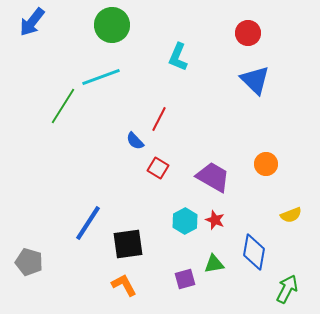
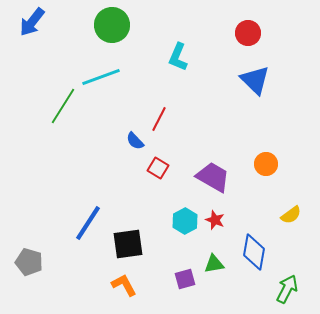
yellow semicircle: rotated 15 degrees counterclockwise
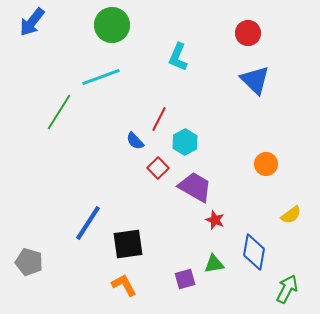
green line: moved 4 px left, 6 px down
red square: rotated 15 degrees clockwise
purple trapezoid: moved 18 px left, 10 px down
cyan hexagon: moved 79 px up
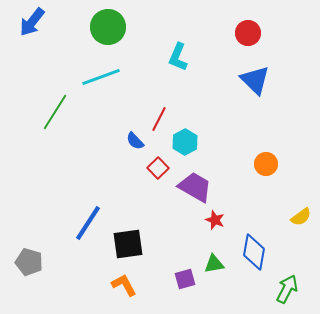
green circle: moved 4 px left, 2 px down
green line: moved 4 px left
yellow semicircle: moved 10 px right, 2 px down
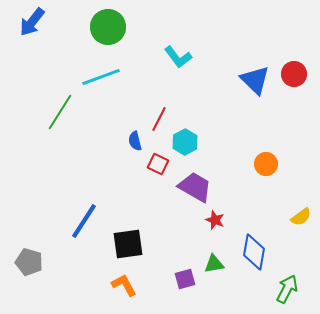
red circle: moved 46 px right, 41 px down
cyan L-shape: rotated 60 degrees counterclockwise
green line: moved 5 px right
blue semicircle: rotated 30 degrees clockwise
red square: moved 4 px up; rotated 20 degrees counterclockwise
blue line: moved 4 px left, 2 px up
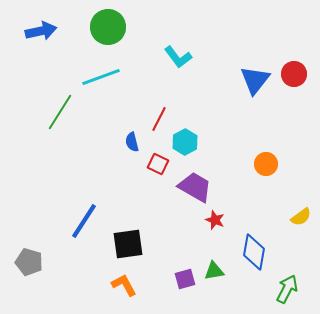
blue arrow: moved 9 px right, 9 px down; rotated 140 degrees counterclockwise
blue triangle: rotated 24 degrees clockwise
blue semicircle: moved 3 px left, 1 px down
green triangle: moved 7 px down
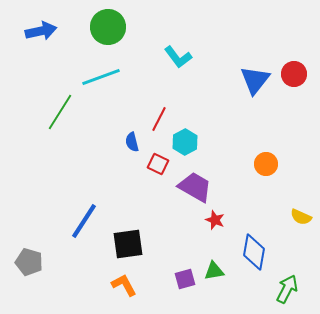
yellow semicircle: rotated 60 degrees clockwise
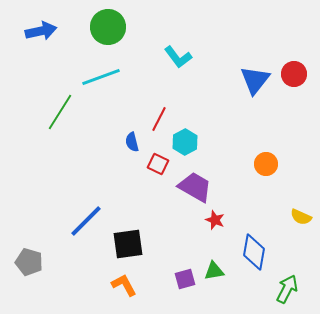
blue line: moved 2 px right; rotated 12 degrees clockwise
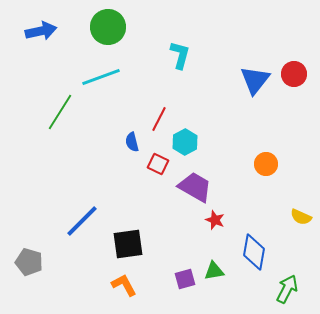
cyan L-shape: moved 2 px right, 2 px up; rotated 128 degrees counterclockwise
blue line: moved 4 px left
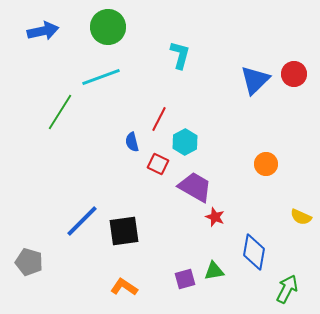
blue arrow: moved 2 px right
blue triangle: rotated 8 degrees clockwise
red star: moved 3 px up
black square: moved 4 px left, 13 px up
orange L-shape: moved 2 px down; rotated 28 degrees counterclockwise
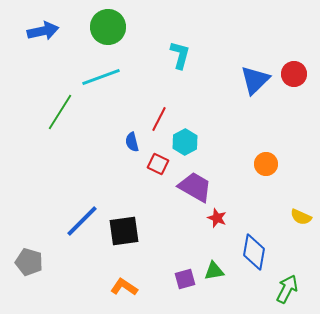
red star: moved 2 px right, 1 px down
